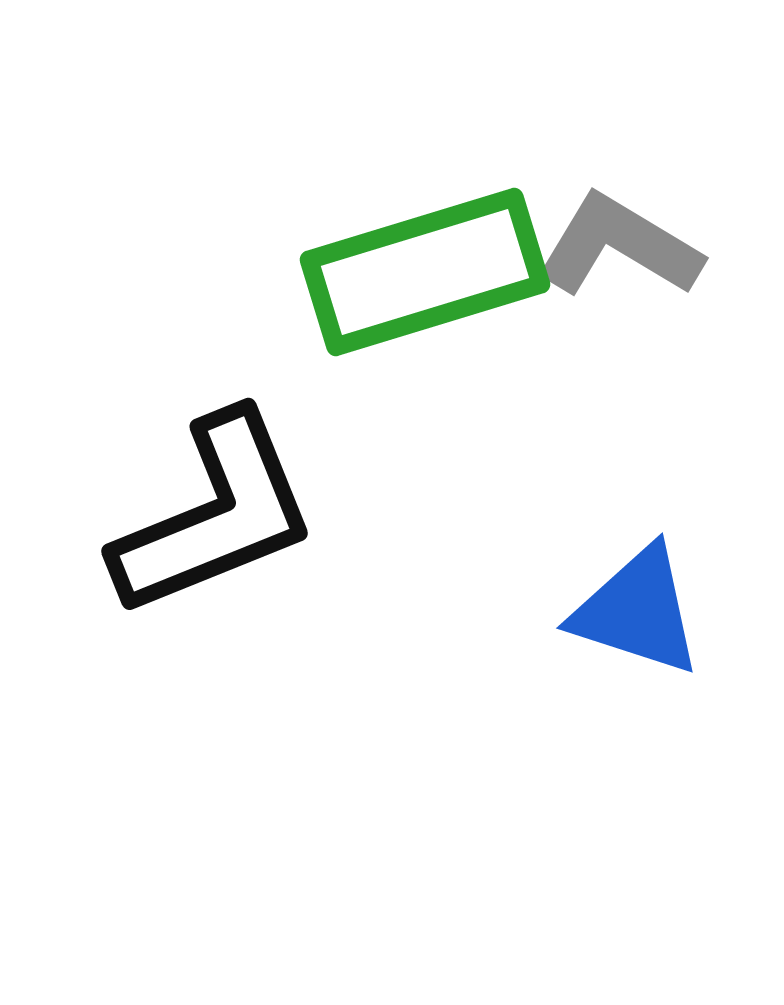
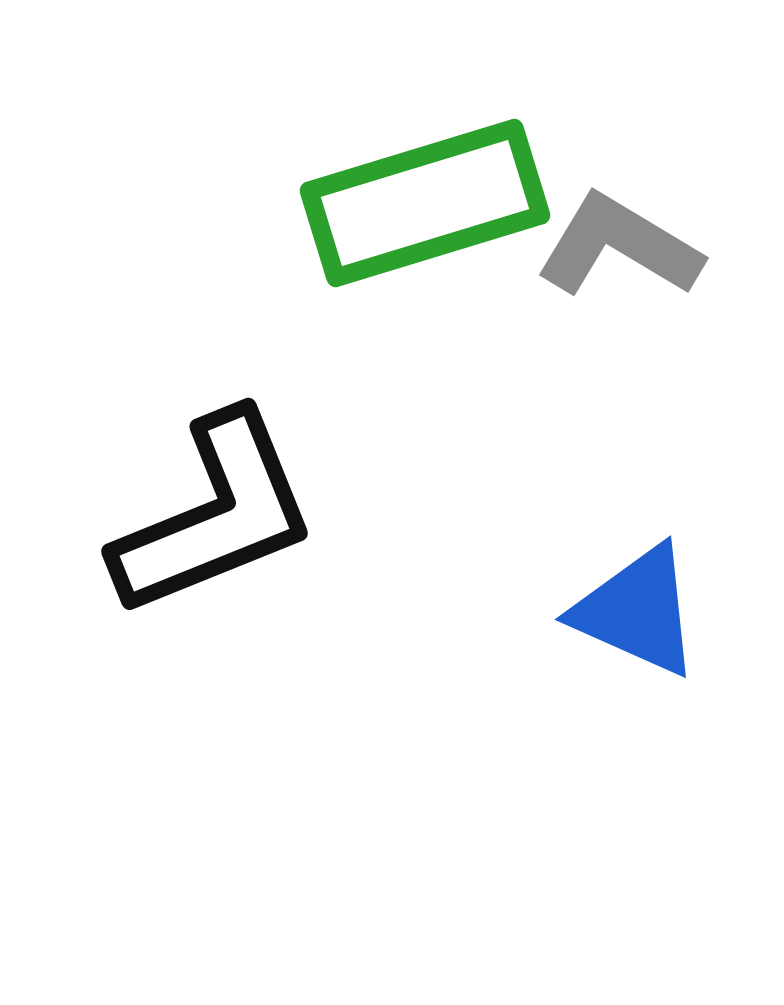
green rectangle: moved 69 px up
blue triangle: rotated 6 degrees clockwise
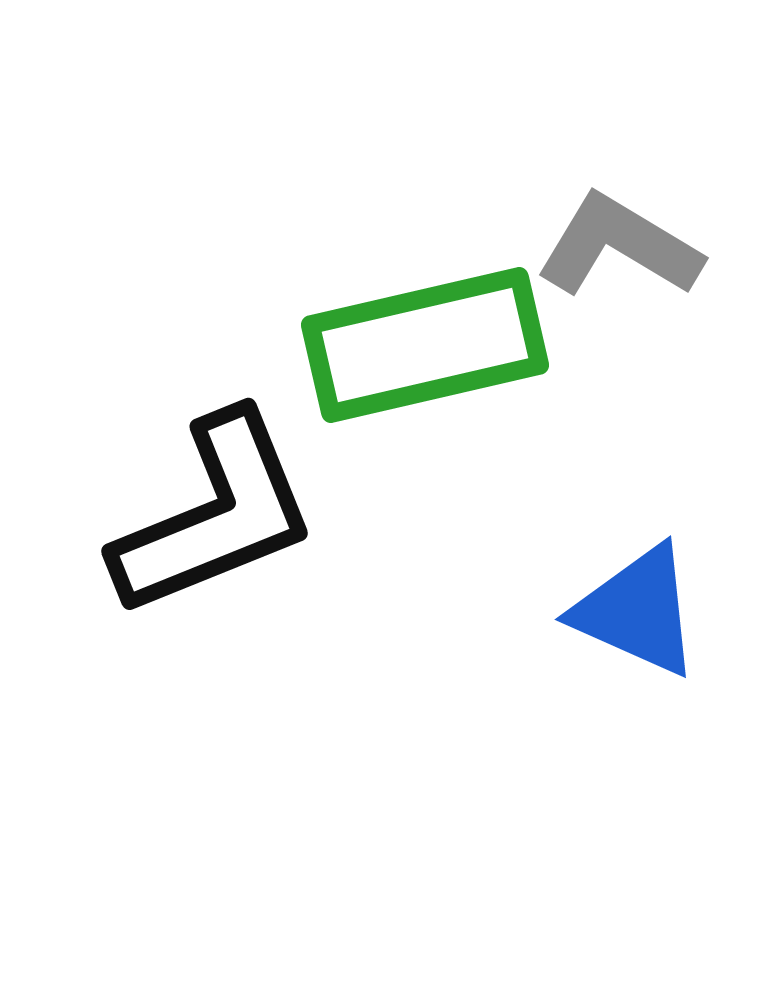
green rectangle: moved 142 px down; rotated 4 degrees clockwise
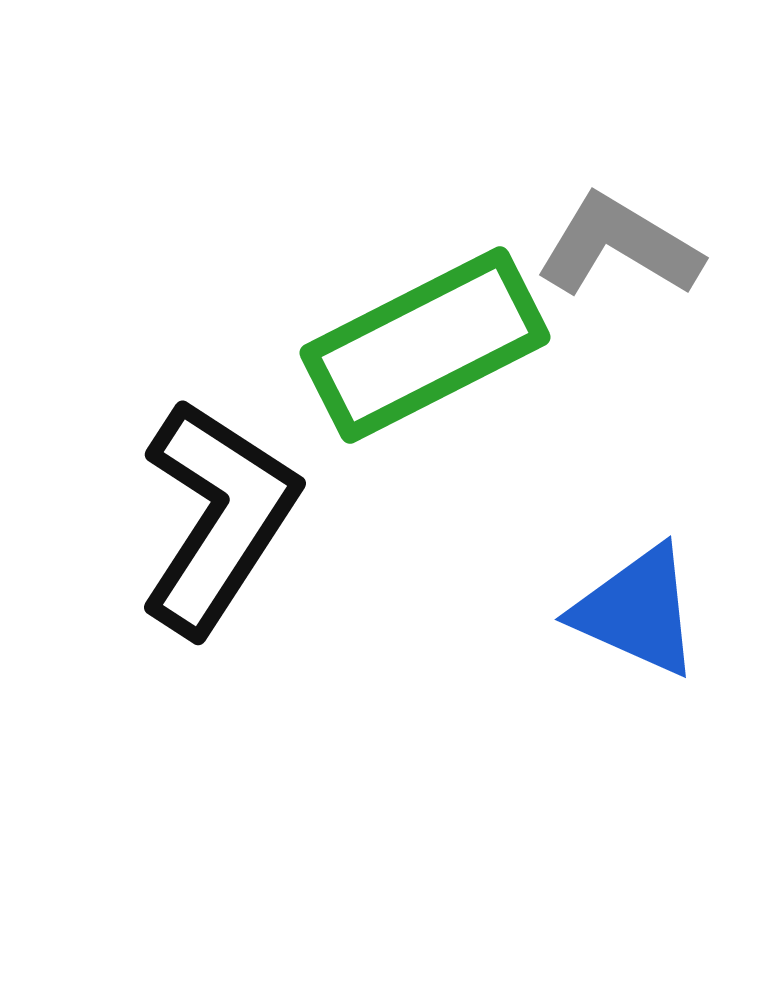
green rectangle: rotated 14 degrees counterclockwise
black L-shape: moved 3 px right, 2 px down; rotated 35 degrees counterclockwise
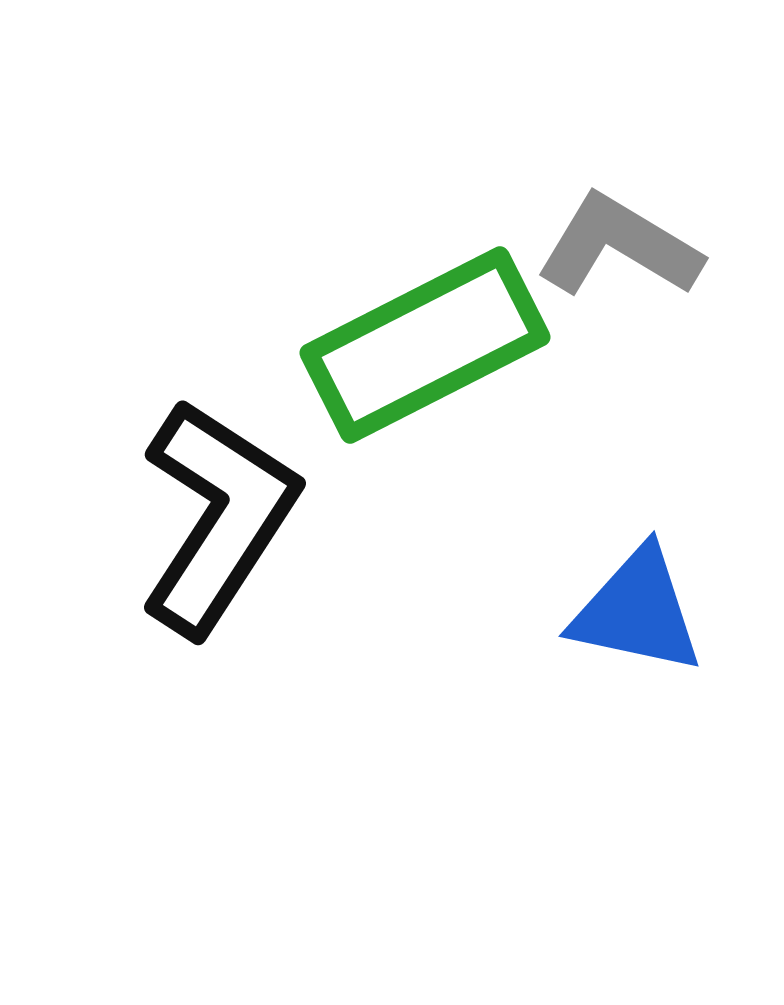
blue triangle: rotated 12 degrees counterclockwise
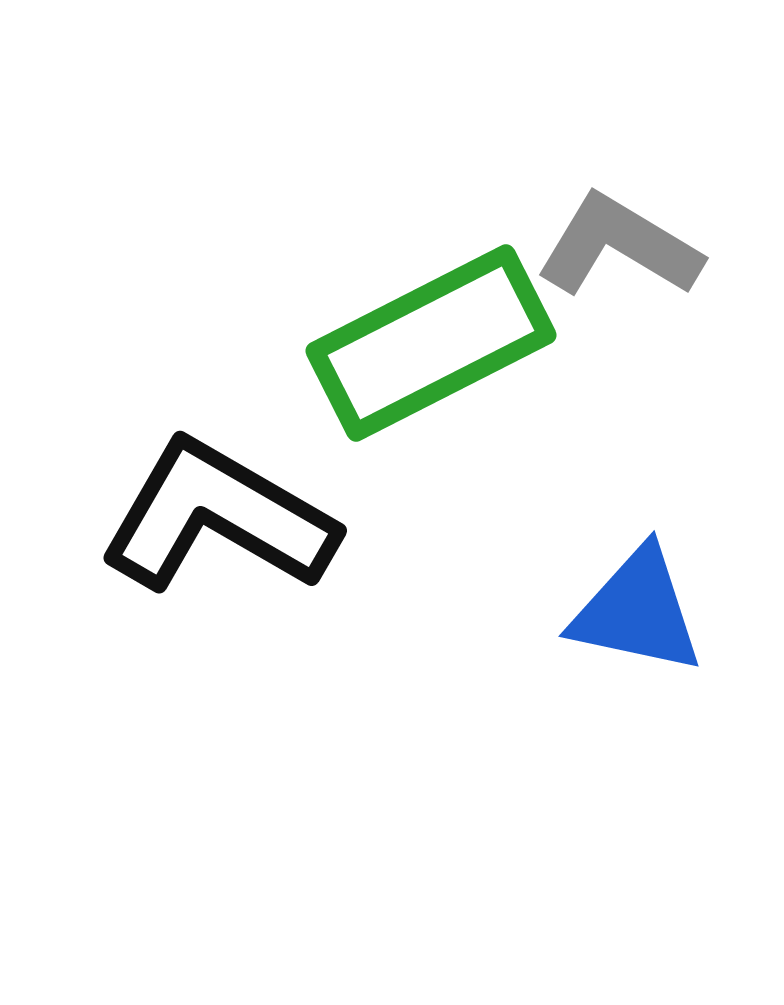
green rectangle: moved 6 px right, 2 px up
black L-shape: rotated 93 degrees counterclockwise
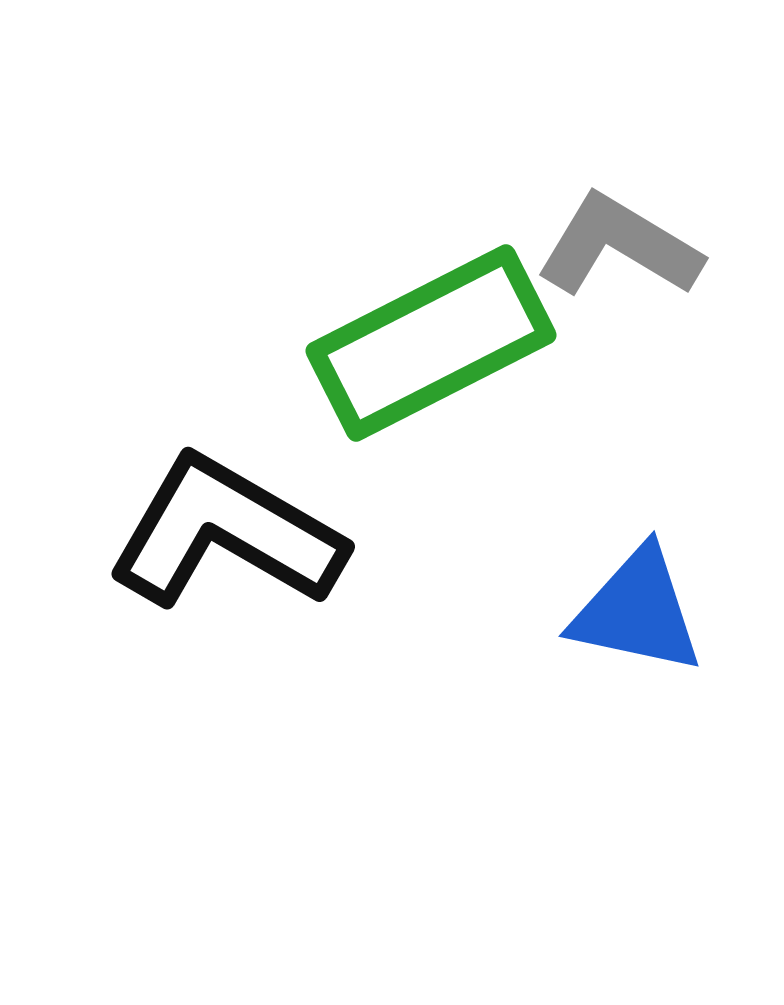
black L-shape: moved 8 px right, 16 px down
